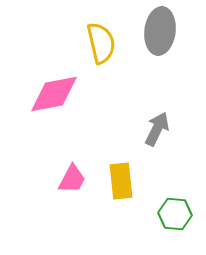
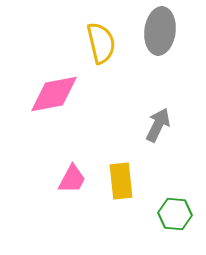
gray arrow: moved 1 px right, 4 px up
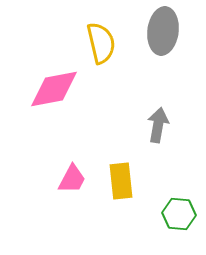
gray ellipse: moved 3 px right
pink diamond: moved 5 px up
gray arrow: rotated 16 degrees counterclockwise
green hexagon: moved 4 px right
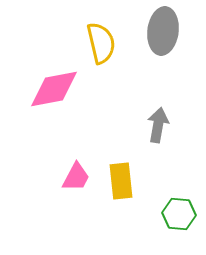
pink trapezoid: moved 4 px right, 2 px up
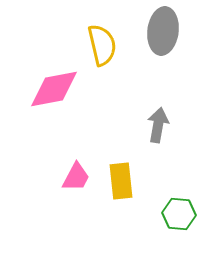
yellow semicircle: moved 1 px right, 2 px down
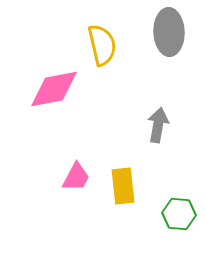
gray ellipse: moved 6 px right, 1 px down; rotated 9 degrees counterclockwise
yellow rectangle: moved 2 px right, 5 px down
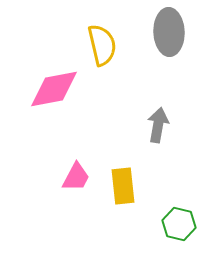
green hexagon: moved 10 px down; rotated 8 degrees clockwise
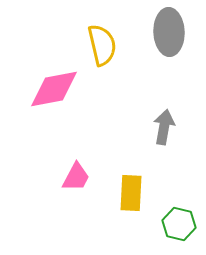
gray arrow: moved 6 px right, 2 px down
yellow rectangle: moved 8 px right, 7 px down; rotated 9 degrees clockwise
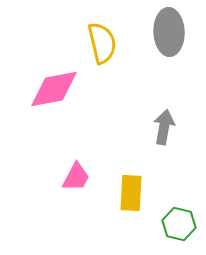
yellow semicircle: moved 2 px up
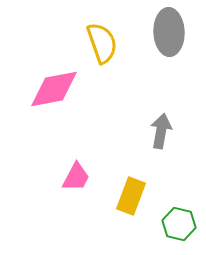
yellow semicircle: rotated 6 degrees counterclockwise
gray arrow: moved 3 px left, 4 px down
yellow rectangle: moved 3 px down; rotated 18 degrees clockwise
